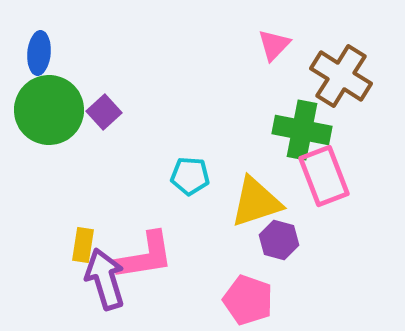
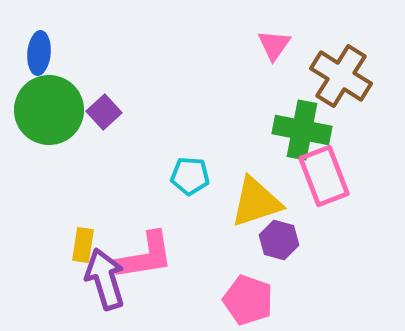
pink triangle: rotated 9 degrees counterclockwise
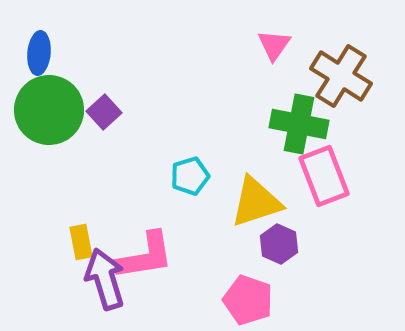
green cross: moved 3 px left, 6 px up
cyan pentagon: rotated 21 degrees counterclockwise
purple hexagon: moved 4 px down; rotated 9 degrees clockwise
yellow rectangle: moved 2 px left, 3 px up; rotated 20 degrees counterclockwise
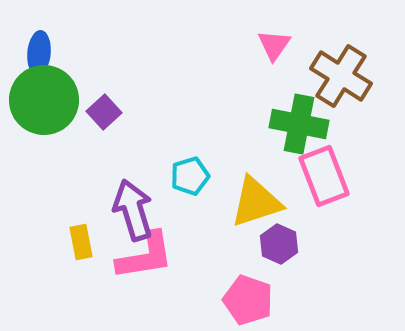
green circle: moved 5 px left, 10 px up
purple arrow: moved 28 px right, 69 px up
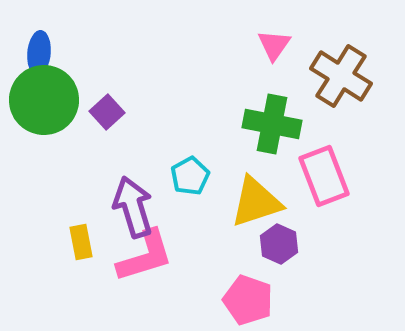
purple square: moved 3 px right
green cross: moved 27 px left
cyan pentagon: rotated 12 degrees counterclockwise
purple arrow: moved 3 px up
pink L-shape: rotated 8 degrees counterclockwise
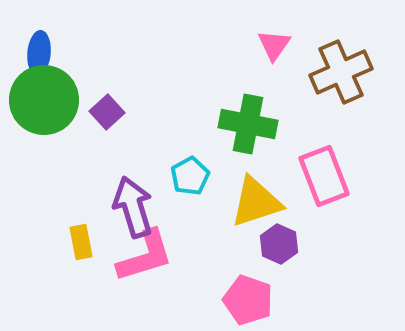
brown cross: moved 4 px up; rotated 34 degrees clockwise
green cross: moved 24 px left
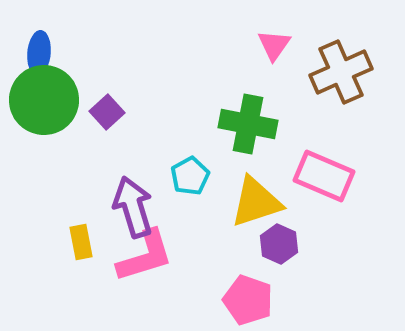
pink rectangle: rotated 46 degrees counterclockwise
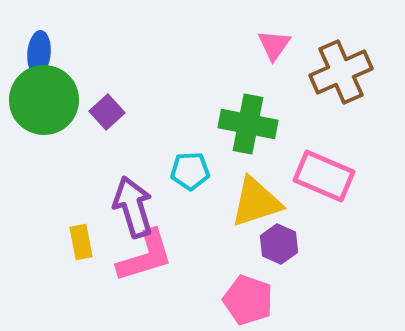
cyan pentagon: moved 5 px up; rotated 27 degrees clockwise
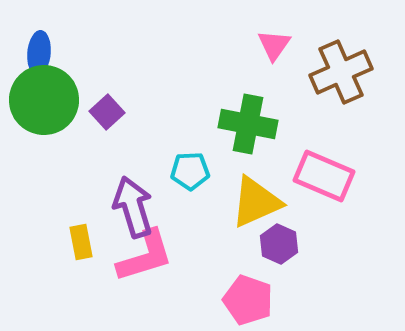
yellow triangle: rotated 6 degrees counterclockwise
